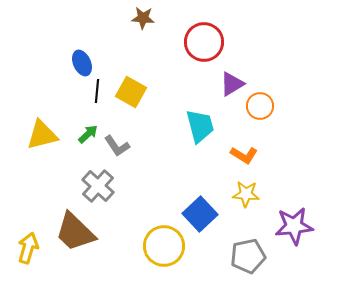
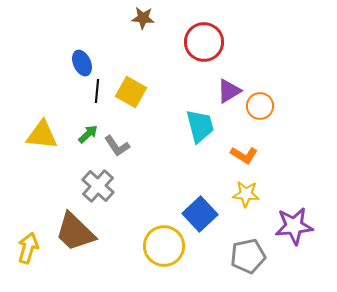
purple triangle: moved 3 px left, 7 px down
yellow triangle: rotated 20 degrees clockwise
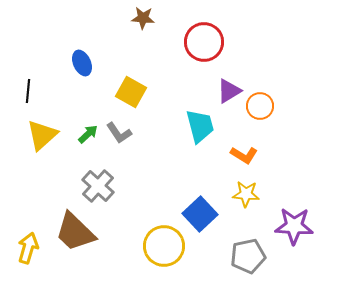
black line: moved 69 px left
yellow triangle: rotated 48 degrees counterclockwise
gray L-shape: moved 2 px right, 13 px up
purple star: rotated 9 degrees clockwise
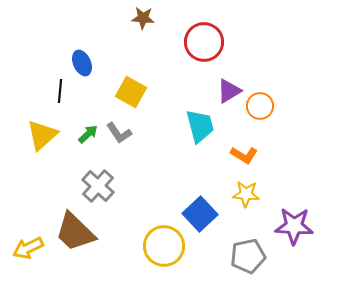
black line: moved 32 px right
yellow arrow: rotated 132 degrees counterclockwise
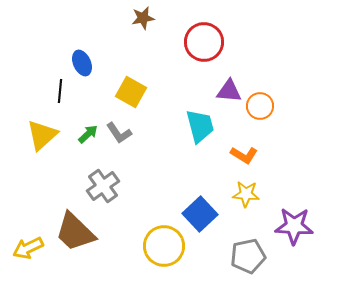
brown star: rotated 15 degrees counterclockwise
purple triangle: rotated 36 degrees clockwise
gray cross: moved 5 px right; rotated 12 degrees clockwise
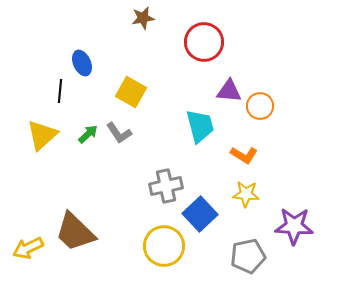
gray cross: moved 63 px right; rotated 24 degrees clockwise
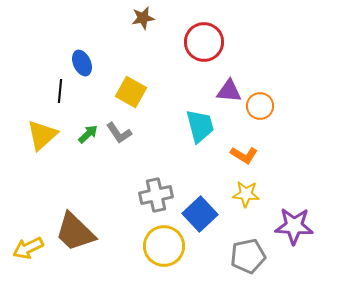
gray cross: moved 10 px left, 9 px down
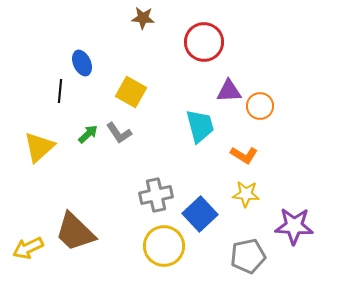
brown star: rotated 15 degrees clockwise
purple triangle: rotated 8 degrees counterclockwise
yellow triangle: moved 3 px left, 12 px down
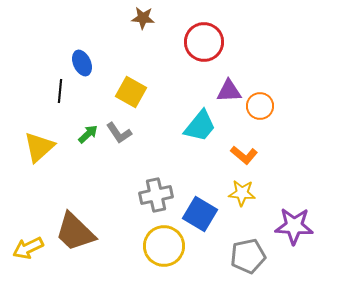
cyan trapezoid: rotated 54 degrees clockwise
orange L-shape: rotated 8 degrees clockwise
yellow star: moved 4 px left, 1 px up
blue square: rotated 16 degrees counterclockwise
